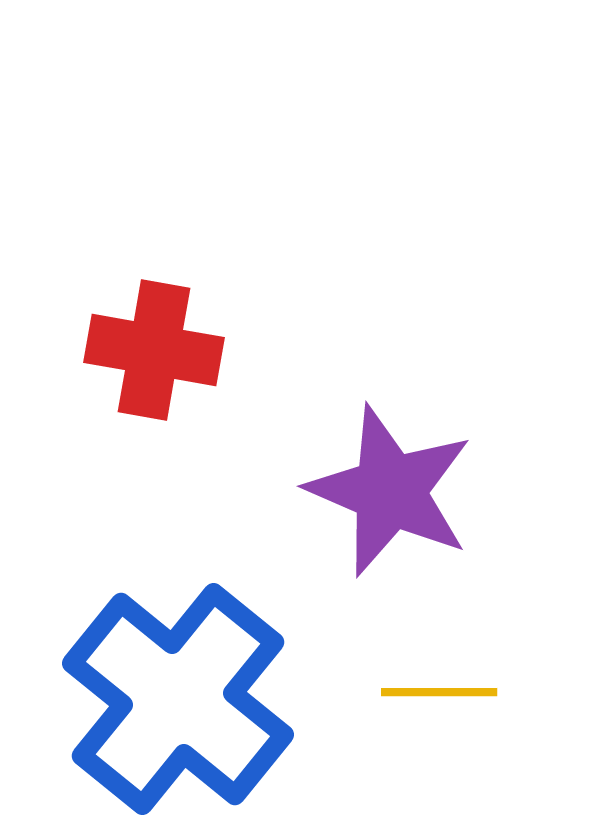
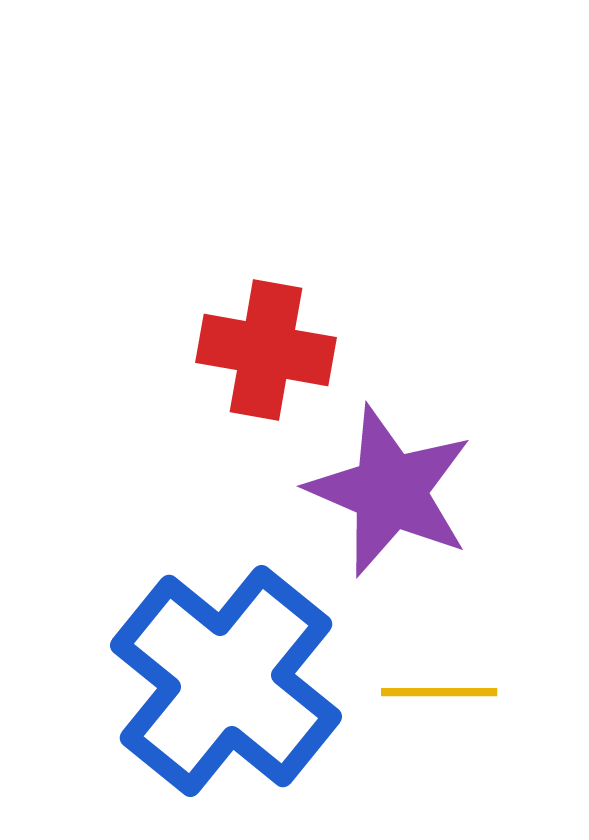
red cross: moved 112 px right
blue cross: moved 48 px right, 18 px up
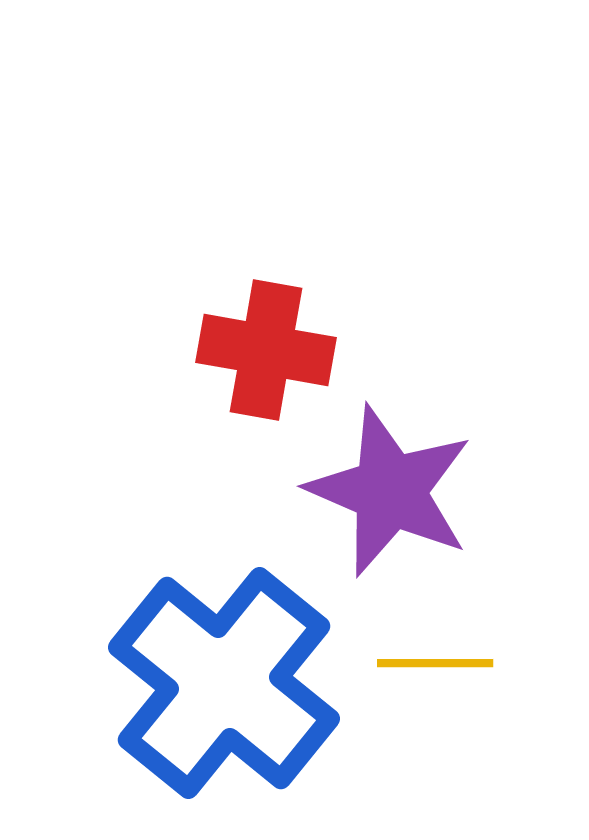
blue cross: moved 2 px left, 2 px down
yellow line: moved 4 px left, 29 px up
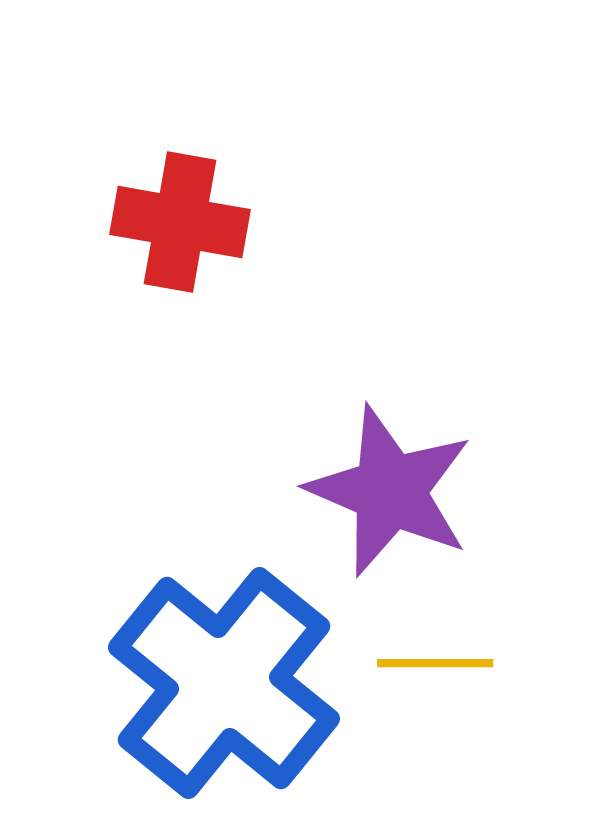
red cross: moved 86 px left, 128 px up
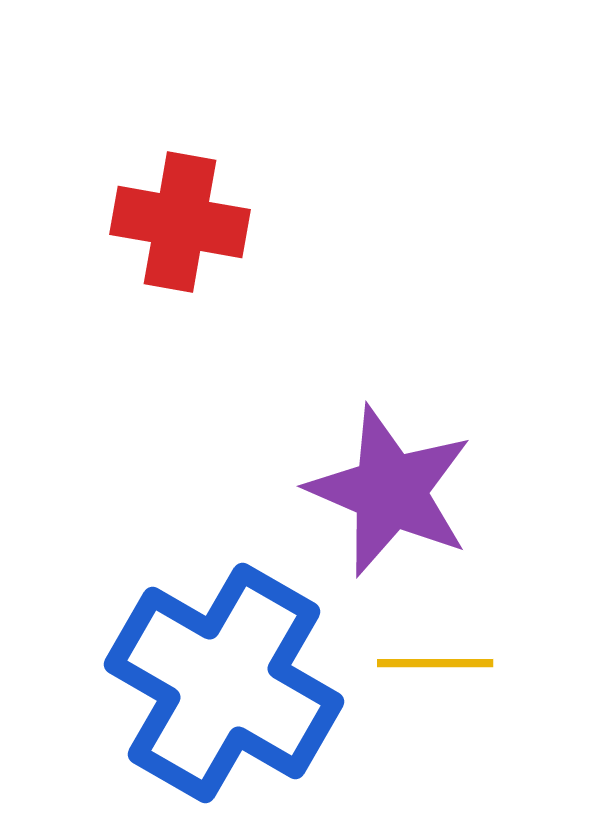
blue cross: rotated 9 degrees counterclockwise
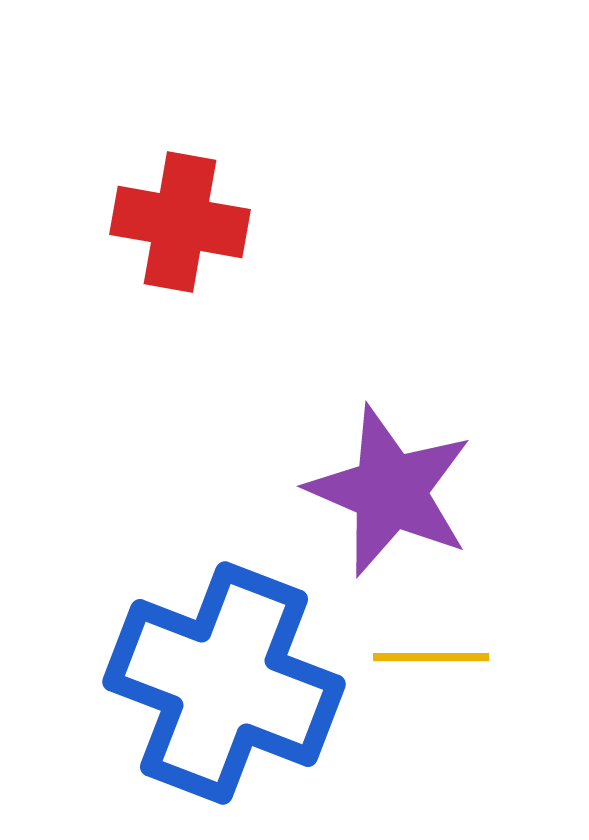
yellow line: moved 4 px left, 6 px up
blue cross: rotated 9 degrees counterclockwise
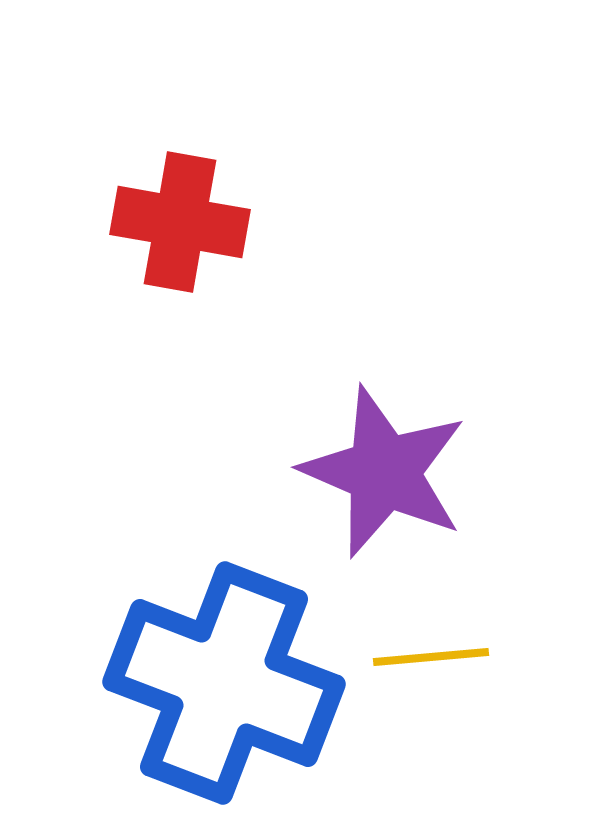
purple star: moved 6 px left, 19 px up
yellow line: rotated 5 degrees counterclockwise
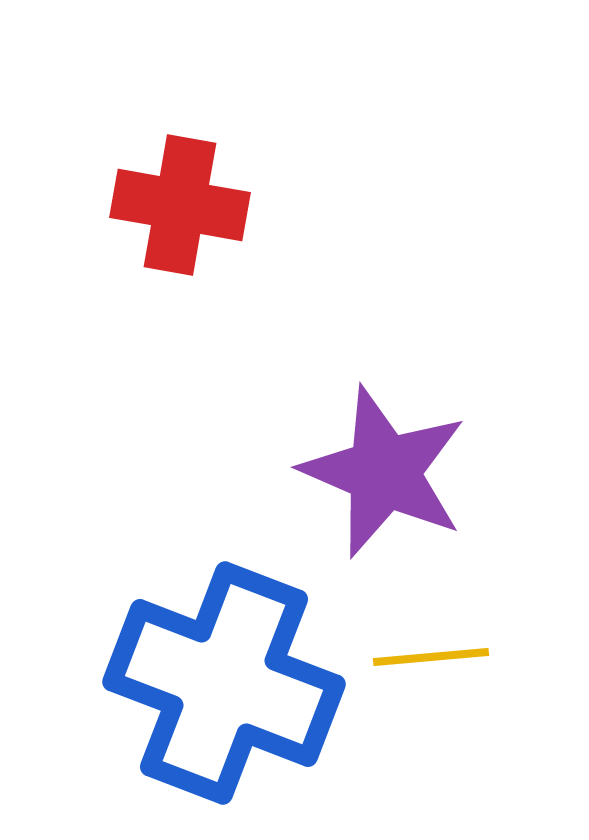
red cross: moved 17 px up
